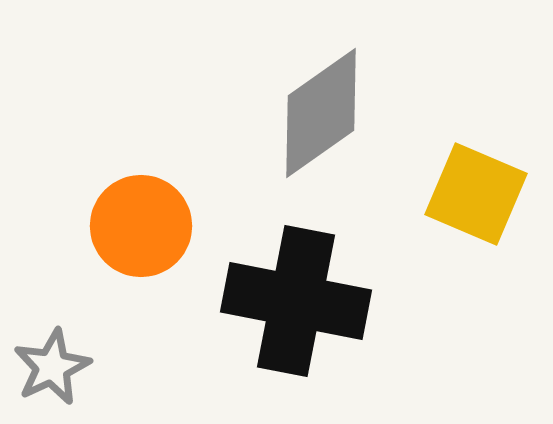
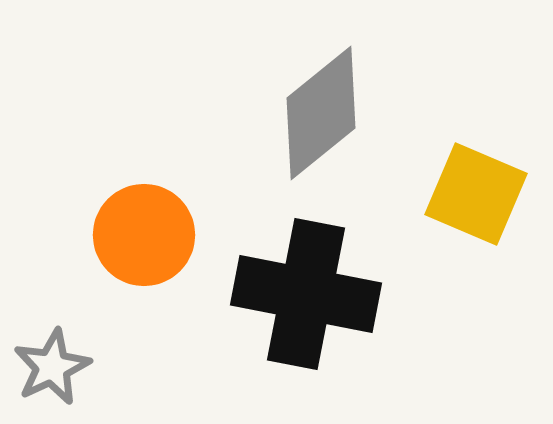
gray diamond: rotated 4 degrees counterclockwise
orange circle: moved 3 px right, 9 px down
black cross: moved 10 px right, 7 px up
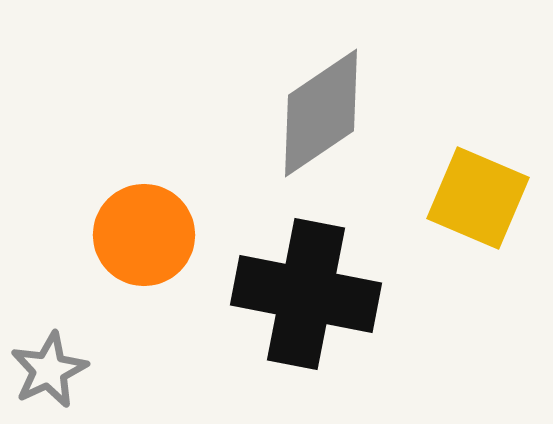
gray diamond: rotated 5 degrees clockwise
yellow square: moved 2 px right, 4 px down
gray star: moved 3 px left, 3 px down
